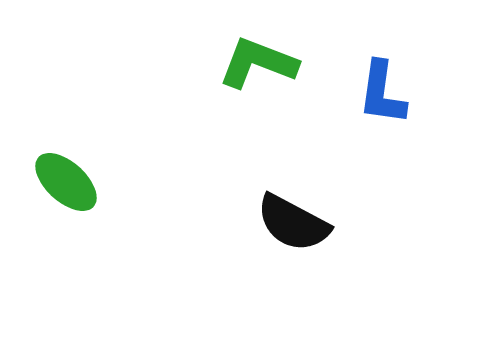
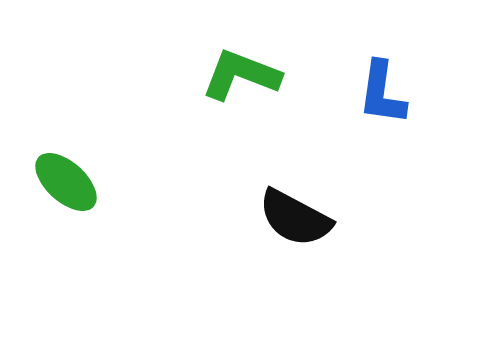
green L-shape: moved 17 px left, 12 px down
black semicircle: moved 2 px right, 5 px up
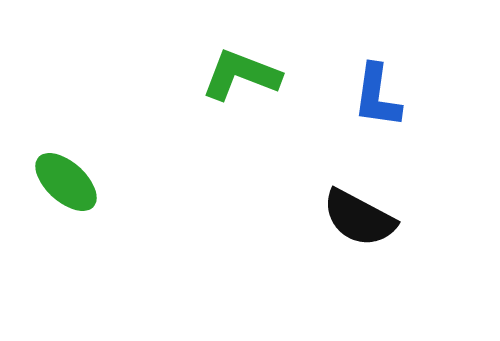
blue L-shape: moved 5 px left, 3 px down
black semicircle: moved 64 px right
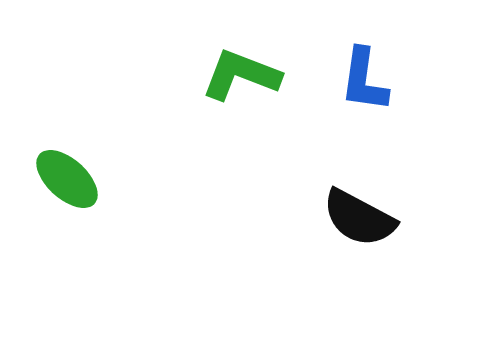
blue L-shape: moved 13 px left, 16 px up
green ellipse: moved 1 px right, 3 px up
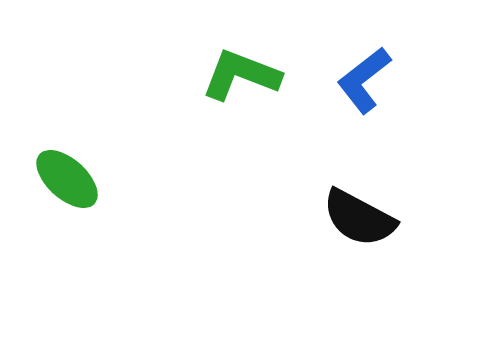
blue L-shape: rotated 44 degrees clockwise
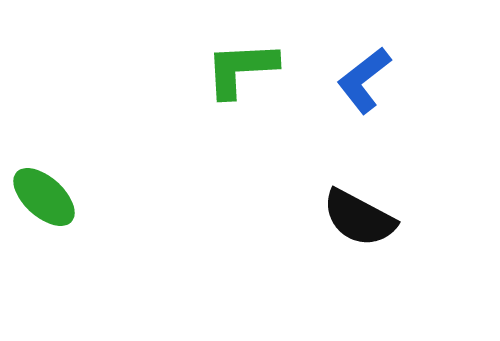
green L-shape: moved 6 px up; rotated 24 degrees counterclockwise
green ellipse: moved 23 px left, 18 px down
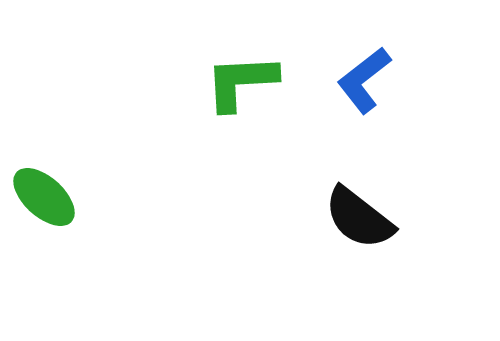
green L-shape: moved 13 px down
black semicircle: rotated 10 degrees clockwise
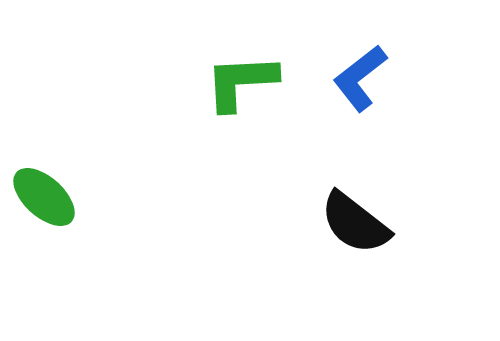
blue L-shape: moved 4 px left, 2 px up
black semicircle: moved 4 px left, 5 px down
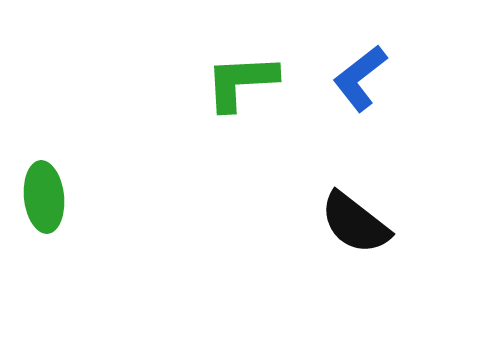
green ellipse: rotated 42 degrees clockwise
